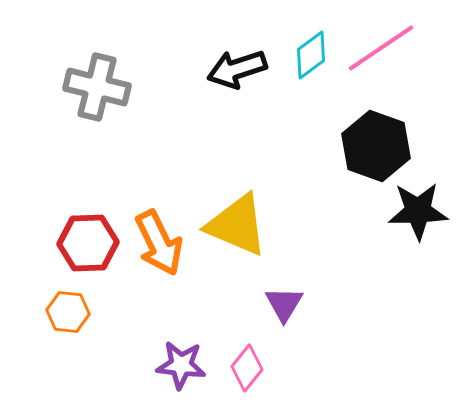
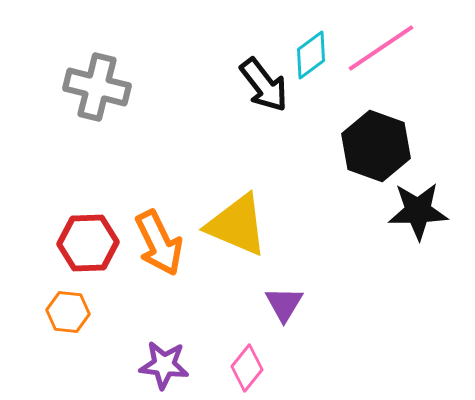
black arrow: moved 27 px right, 16 px down; rotated 110 degrees counterclockwise
purple star: moved 17 px left
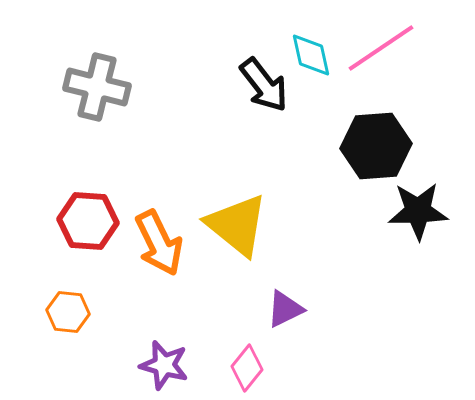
cyan diamond: rotated 66 degrees counterclockwise
black hexagon: rotated 24 degrees counterclockwise
yellow triangle: rotated 16 degrees clockwise
red hexagon: moved 22 px up; rotated 6 degrees clockwise
purple triangle: moved 1 px right, 5 px down; rotated 33 degrees clockwise
purple star: rotated 9 degrees clockwise
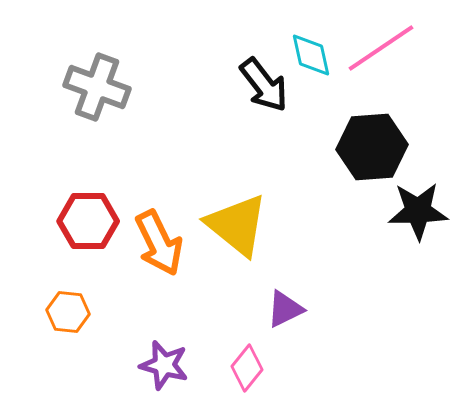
gray cross: rotated 6 degrees clockwise
black hexagon: moved 4 px left, 1 px down
red hexagon: rotated 4 degrees counterclockwise
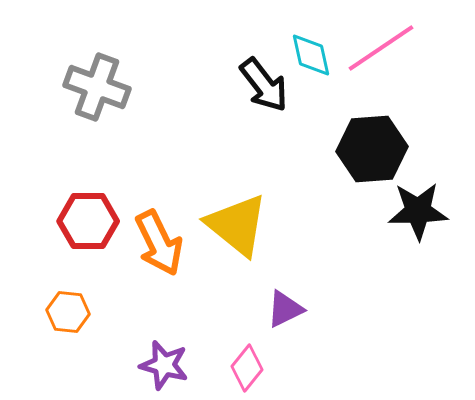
black hexagon: moved 2 px down
